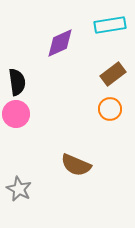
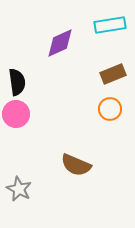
brown rectangle: rotated 15 degrees clockwise
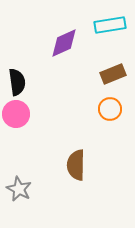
purple diamond: moved 4 px right
brown semicircle: rotated 68 degrees clockwise
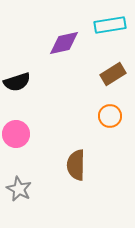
purple diamond: rotated 12 degrees clockwise
brown rectangle: rotated 10 degrees counterclockwise
black semicircle: rotated 80 degrees clockwise
orange circle: moved 7 px down
pink circle: moved 20 px down
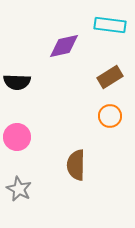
cyan rectangle: rotated 16 degrees clockwise
purple diamond: moved 3 px down
brown rectangle: moved 3 px left, 3 px down
black semicircle: rotated 20 degrees clockwise
pink circle: moved 1 px right, 3 px down
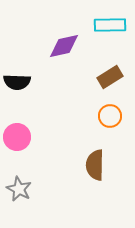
cyan rectangle: rotated 8 degrees counterclockwise
brown semicircle: moved 19 px right
